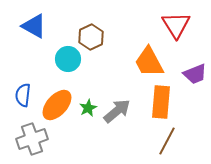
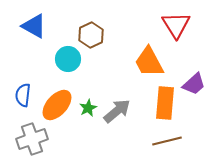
brown hexagon: moved 2 px up
purple trapezoid: moved 1 px left, 10 px down; rotated 20 degrees counterclockwise
orange rectangle: moved 4 px right, 1 px down
brown line: rotated 48 degrees clockwise
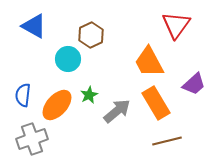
red triangle: rotated 8 degrees clockwise
orange rectangle: moved 9 px left; rotated 36 degrees counterclockwise
green star: moved 1 px right, 13 px up
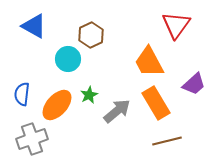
blue semicircle: moved 1 px left, 1 px up
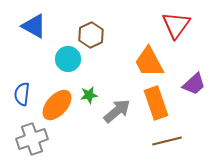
green star: rotated 18 degrees clockwise
orange rectangle: rotated 12 degrees clockwise
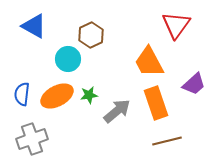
orange ellipse: moved 9 px up; rotated 20 degrees clockwise
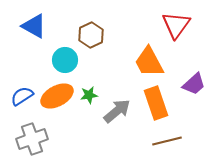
cyan circle: moved 3 px left, 1 px down
blue semicircle: moved 2 px down; rotated 50 degrees clockwise
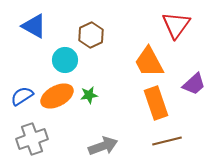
gray arrow: moved 14 px left, 35 px down; rotated 20 degrees clockwise
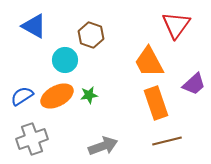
brown hexagon: rotated 15 degrees counterclockwise
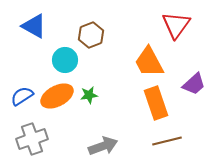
brown hexagon: rotated 20 degrees clockwise
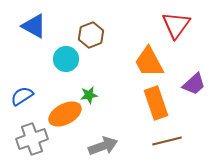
cyan circle: moved 1 px right, 1 px up
orange ellipse: moved 8 px right, 18 px down
